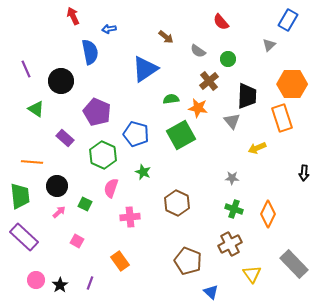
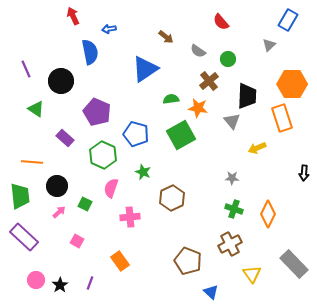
brown hexagon at (177, 203): moved 5 px left, 5 px up; rotated 10 degrees clockwise
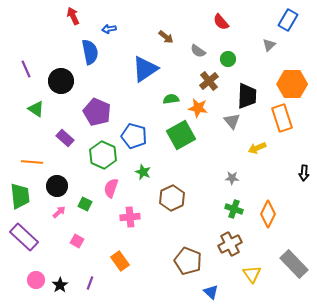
blue pentagon at (136, 134): moved 2 px left, 2 px down
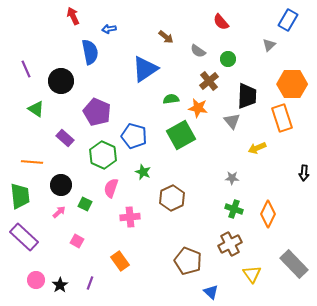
black circle at (57, 186): moved 4 px right, 1 px up
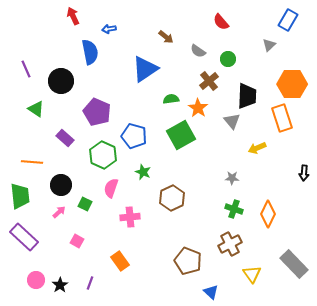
orange star at (198, 108): rotated 24 degrees clockwise
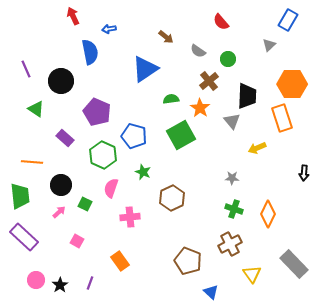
orange star at (198, 108): moved 2 px right
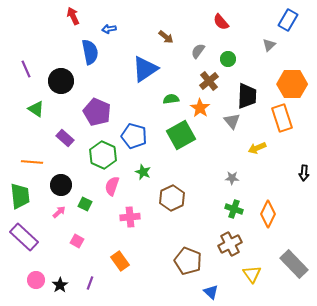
gray semicircle at (198, 51): rotated 91 degrees clockwise
pink semicircle at (111, 188): moved 1 px right, 2 px up
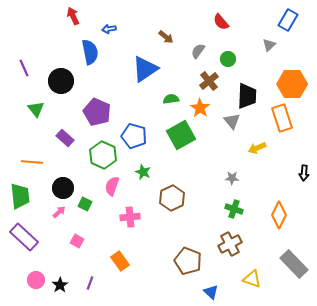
purple line at (26, 69): moved 2 px left, 1 px up
green triangle at (36, 109): rotated 18 degrees clockwise
black circle at (61, 185): moved 2 px right, 3 px down
orange diamond at (268, 214): moved 11 px right, 1 px down
yellow triangle at (252, 274): moved 5 px down; rotated 36 degrees counterclockwise
